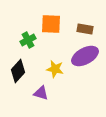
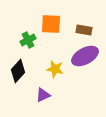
brown rectangle: moved 1 px left, 1 px down
purple triangle: moved 2 px right, 2 px down; rotated 42 degrees counterclockwise
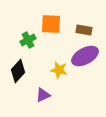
yellow star: moved 4 px right, 1 px down
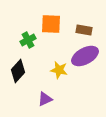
purple triangle: moved 2 px right, 4 px down
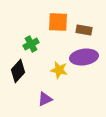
orange square: moved 7 px right, 2 px up
green cross: moved 3 px right, 4 px down
purple ellipse: moved 1 px left, 1 px down; rotated 20 degrees clockwise
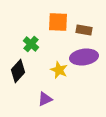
green cross: rotated 21 degrees counterclockwise
yellow star: rotated 12 degrees clockwise
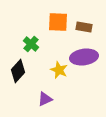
brown rectangle: moved 3 px up
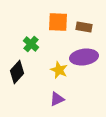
black diamond: moved 1 px left, 1 px down
purple triangle: moved 12 px right
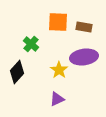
yellow star: rotated 12 degrees clockwise
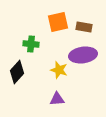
orange square: rotated 15 degrees counterclockwise
green cross: rotated 35 degrees counterclockwise
purple ellipse: moved 1 px left, 2 px up
yellow star: rotated 18 degrees counterclockwise
purple triangle: rotated 21 degrees clockwise
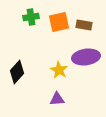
orange square: moved 1 px right
brown rectangle: moved 2 px up
green cross: moved 27 px up; rotated 14 degrees counterclockwise
purple ellipse: moved 3 px right, 2 px down
yellow star: rotated 12 degrees clockwise
